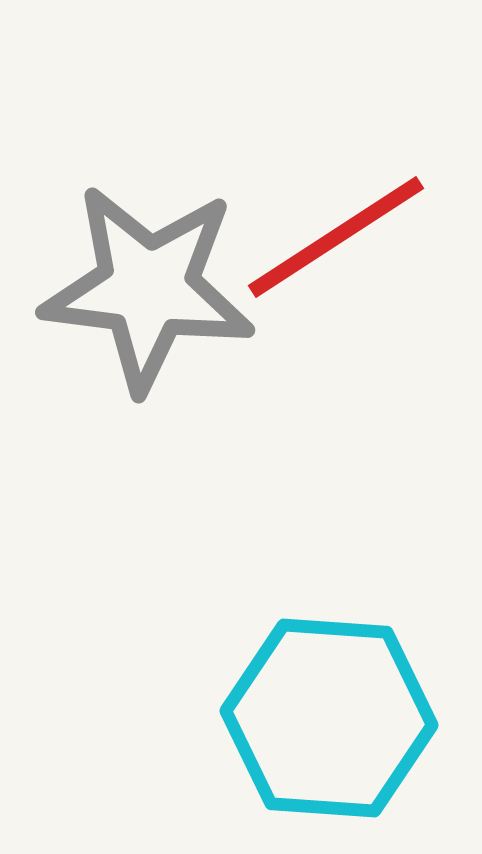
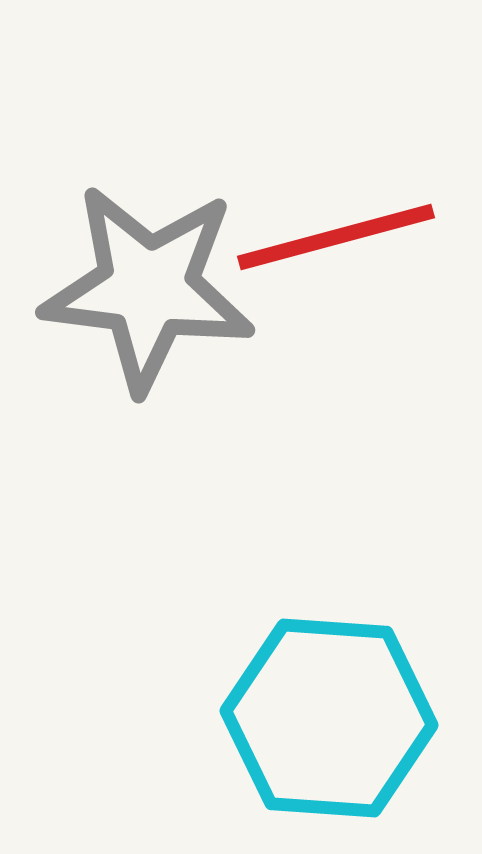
red line: rotated 18 degrees clockwise
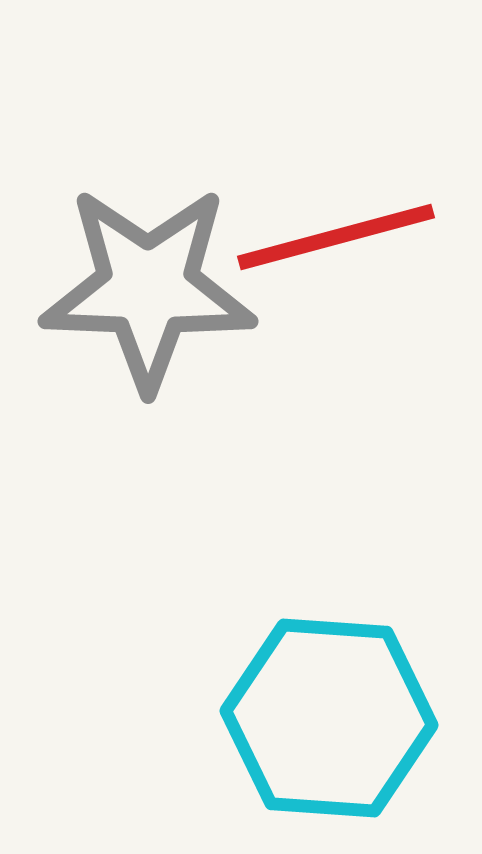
gray star: rotated 5 degrees counterclockwise
